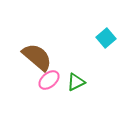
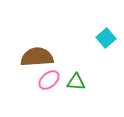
brown semicircle: rotated 44 degrees counterclockwise
green triangle: rotated 30 degrees clockwise
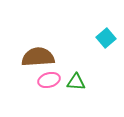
brown semicircle: moved 1 px right
pink ellipse: rotated 25 degrees clockwise
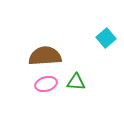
brown semicircle: moved 7 px right, 1 px up
pink ellipse: moved 3 px left, 4 px down
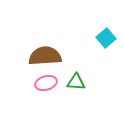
pink ellipse: moved 1 px up
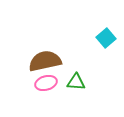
brown semicircle: moved 5 px down; rotated 8 degrees counterclockwise
